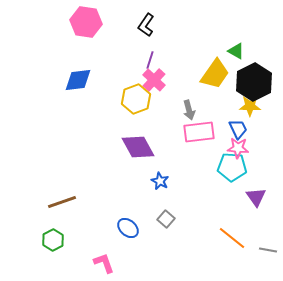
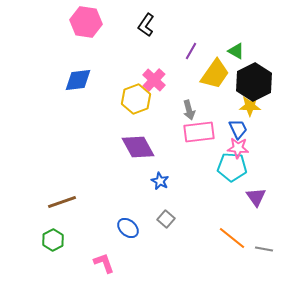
purple line: moved 41 px right, 9 px up; rotated 12 degrees clockwise
gray line: moved 4 px left, 1 px up
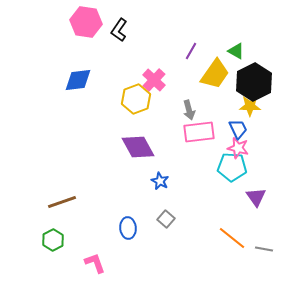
black L-shape: moved 27 px left, 5 px down
pink star: rotated 10 degrees clockwise
blue ellipse: rotated 45 degrees clockwise
pink L-shape: moved 9 px left
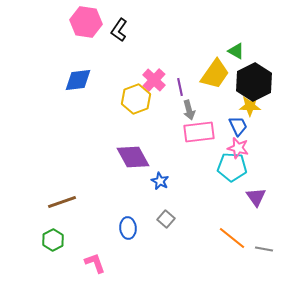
purple line: moved 11 px left, 36 px down; rotated 42 degrees counterclockwise
blue trapezoid: moved 3 px up
purple diamond: moved 5 px left, 10 px down
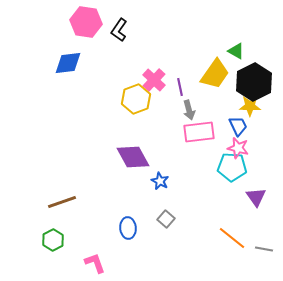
blue diamond: moved 10 px left, 17 px up
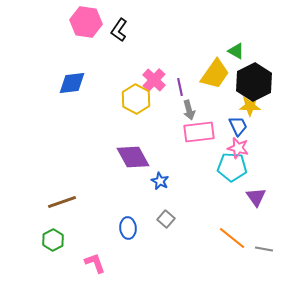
blue diamond: moved 4 px right, 20 px down
yellow hexagon: rotated 12 degrees counterclockwise
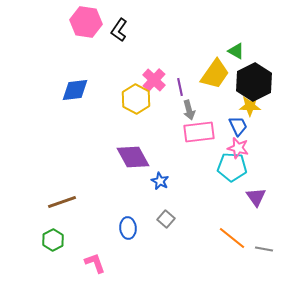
blue diamond: moved 3 px right, 7 px down
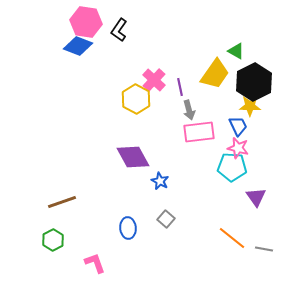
blue diamond: moved 3 px right, 44 px up; rotated 28 degrees clockwise
